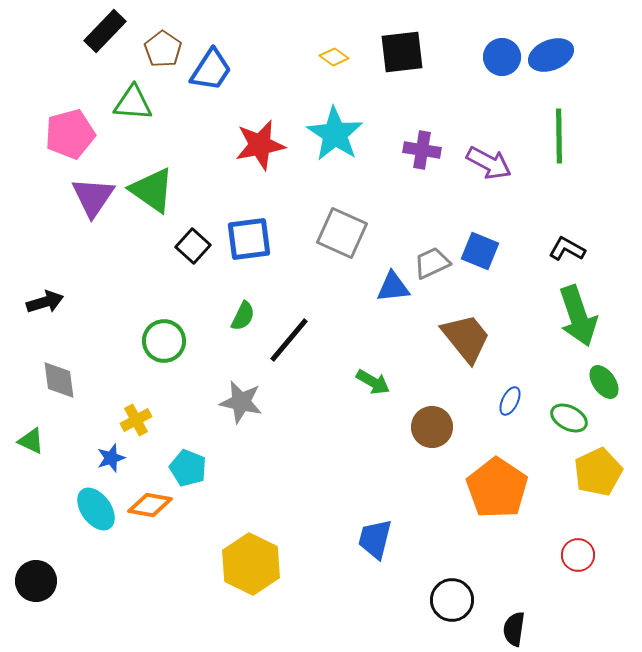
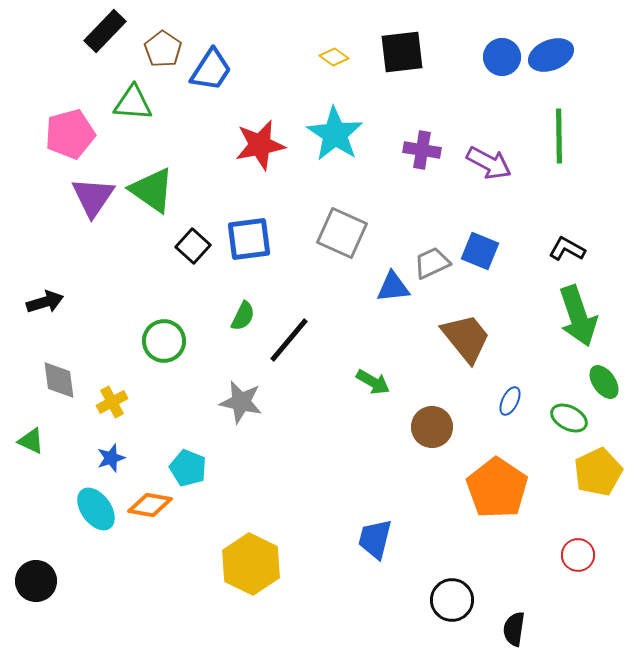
yellow cross at (136, 420): moved 24 px left, 18 px up
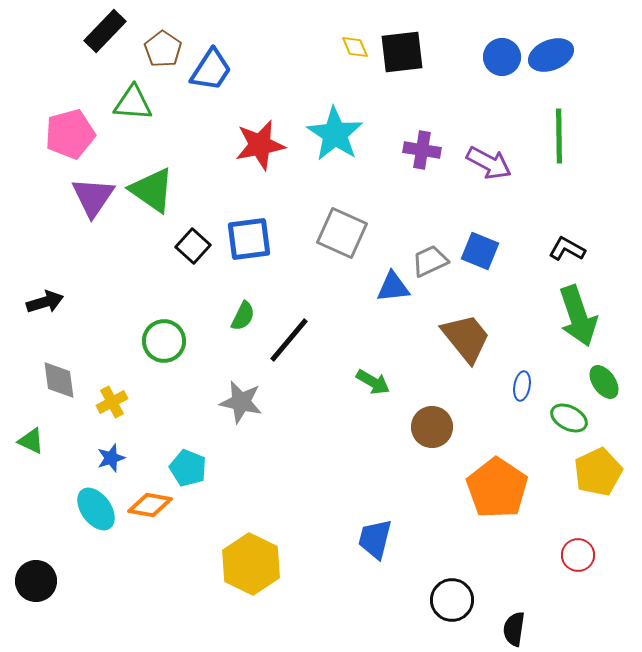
yellow diamond at (334, 57): moved 21 px right, 10 px up; rotated 32 degrees clockwise
gray trapezoid at (432, 263): moved 2 px left, 2 px up
blue ellipse at (510, 401): moved 12 px right, 15 px up; rotated 16 degrees counterclockwise
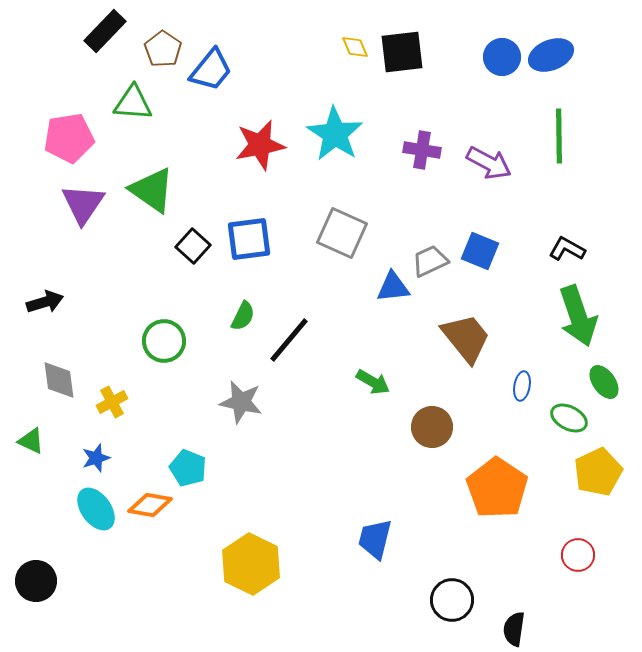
blue trapezoid at (211, 70): rotated 6 degrees clockwise
pink pentagon at (70, 134): moved 1 px left, 4 px down; rotated 6 degrees clockwise
purple triangle at (93, 197): moved 10 px left, 7 px down
blue star at (111, 458): moved 15 px left
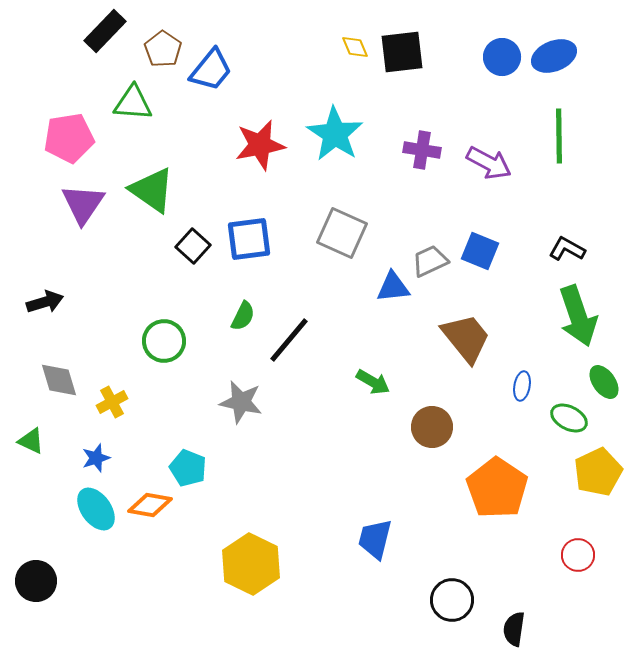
blue ellipse at (551, 55): moved 3 px right, 1 px down
gray diamond at (59, 380): rotated 9 degrees counterclockwise
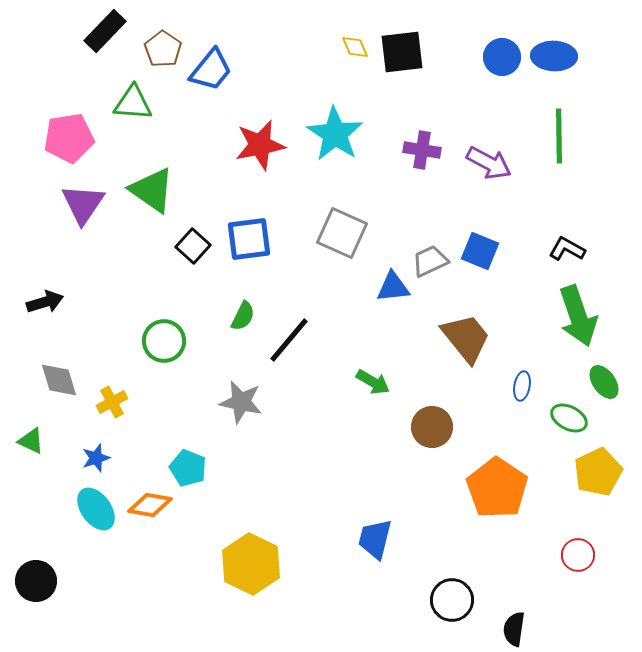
blue ellipse at (554, 56): rotated 24 degrees clockwise
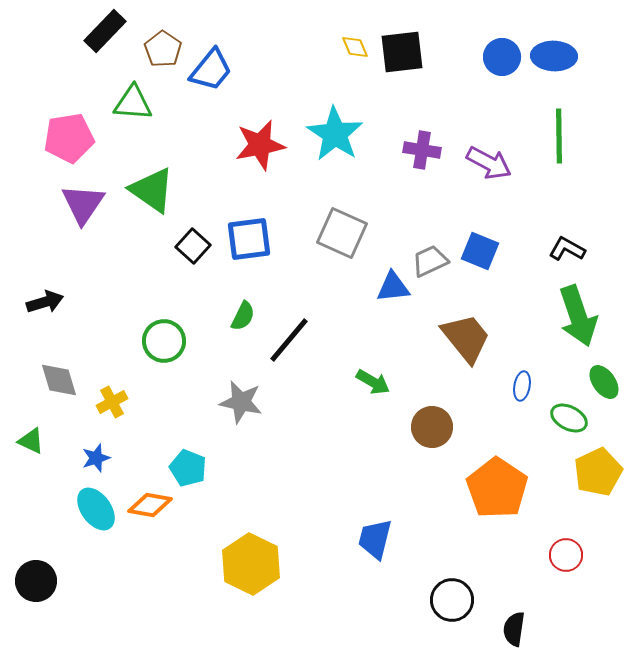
red circle at (578, 555): moved 12 px left
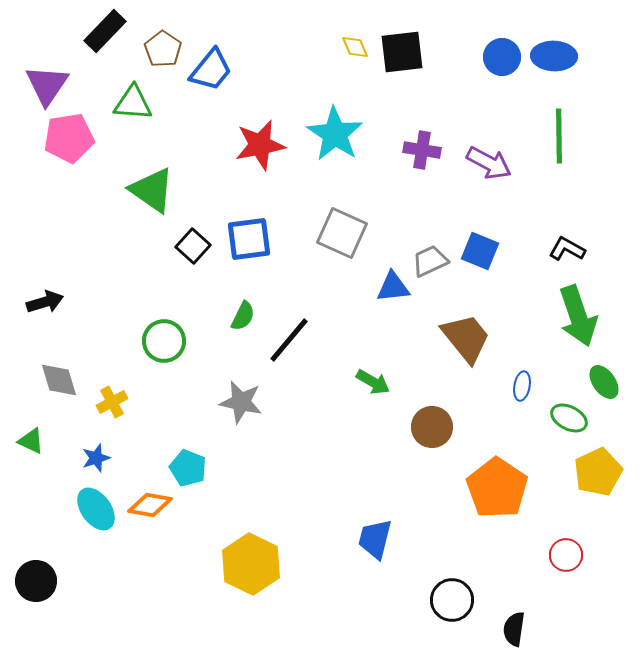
purple triangle at (83, 204): moved 36 px left, 119 px up
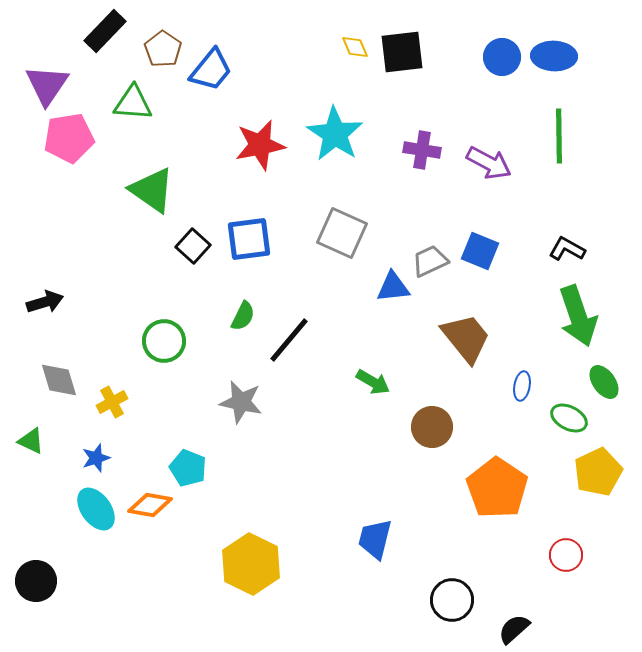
black semicircle at (514, 629): rotated 40 degrees clockwise
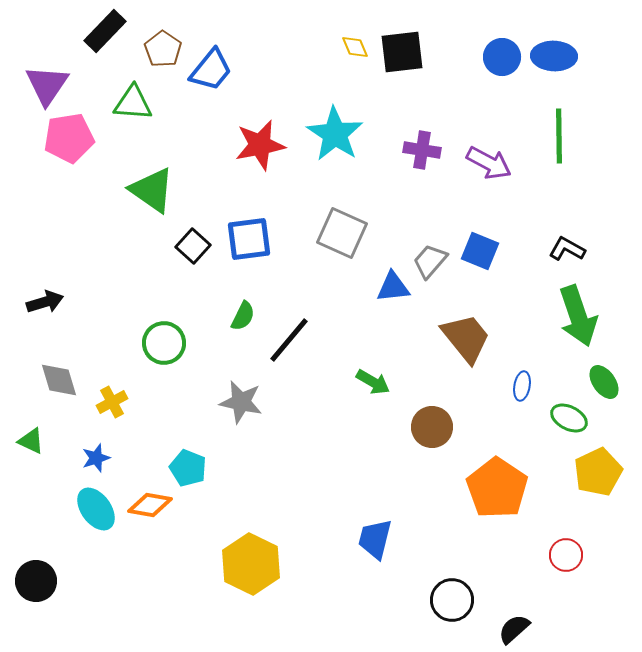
gray trapezoid at (430, 261): rotated 24 degrees counterclockwise
green circle at (164, 341): moved 2 px down
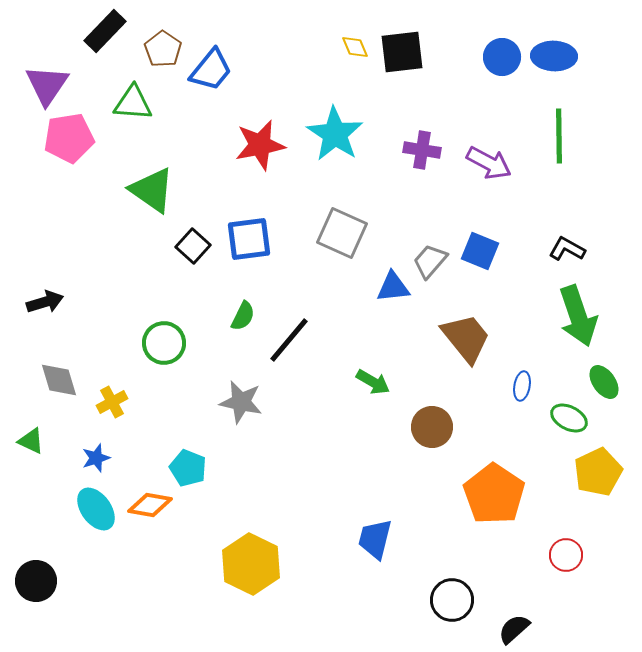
orange pentagon at (497, 488): moved 3 px left, 6 px down
